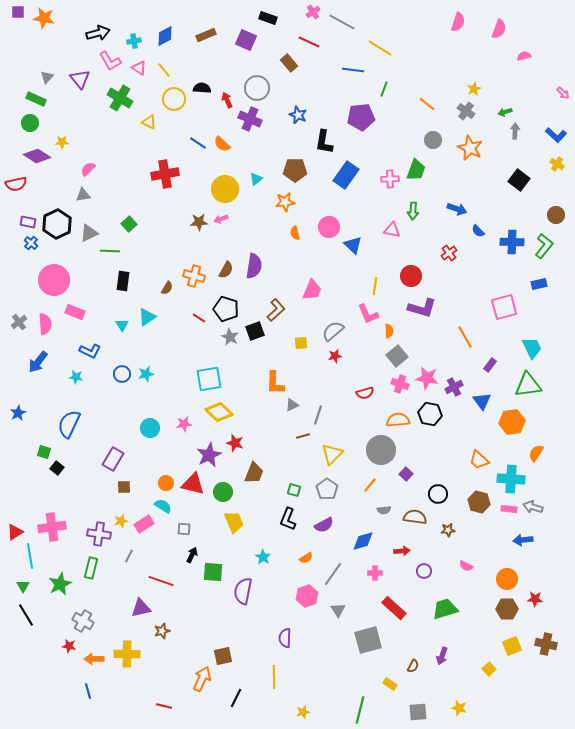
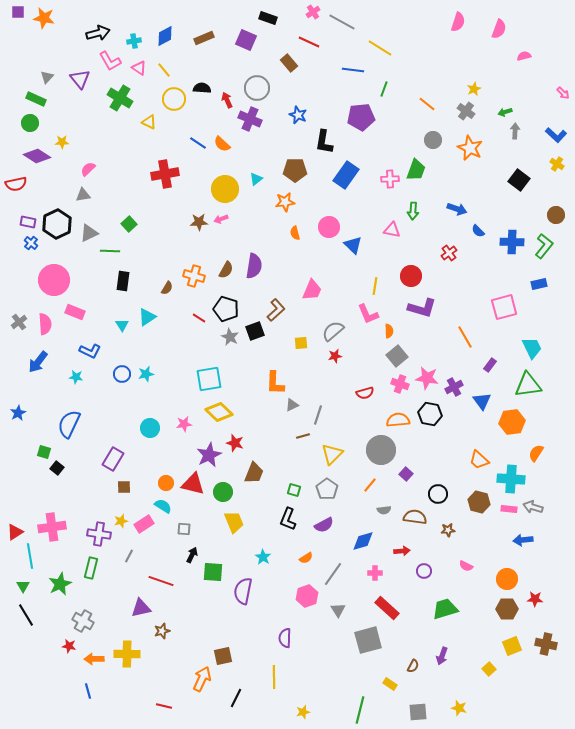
brown rectangle at (206, 35): moved 2 px left, 3 px down
red rectangle at (394, 608): moved 7 px left
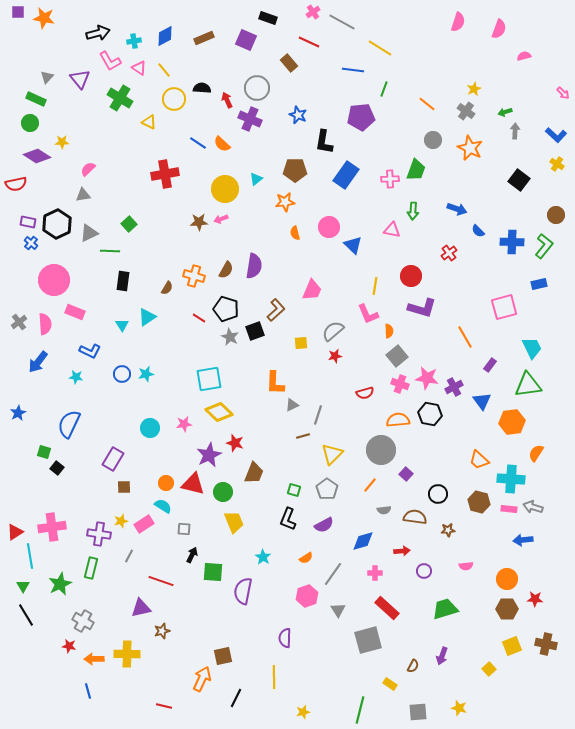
pink semicircle at (466, 566): rotated 32 degrees counterclockwise
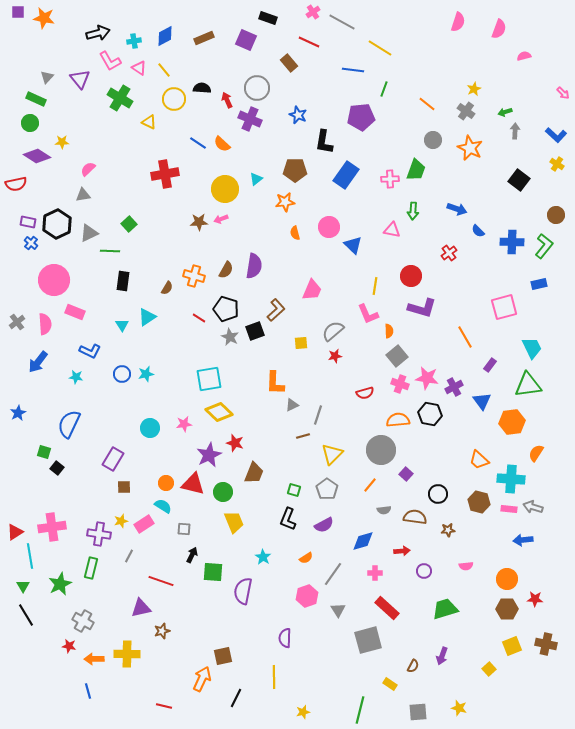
gray cross at (19, 322): moved 2 px left
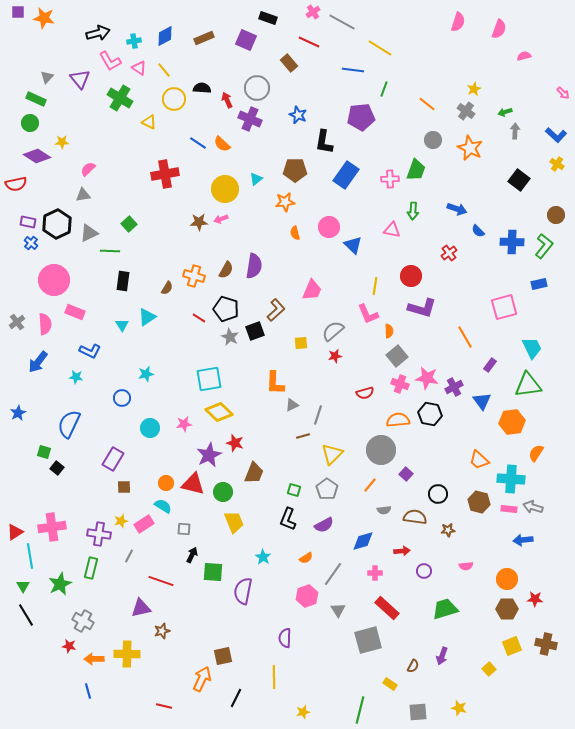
blue circle at (122, 374): moved 24 px down
